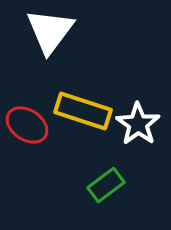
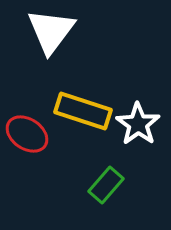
white triangle: moved 1 px right
red ellipse: moved 9 px down
green rectangle: rotated 12 degrees counterclockwise
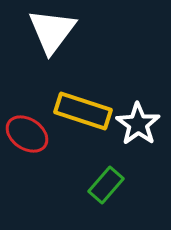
white triangle: moved 1 px right
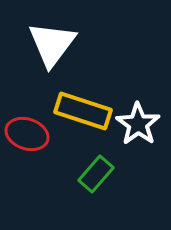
white triangle: moved 13 px down
red ellipse: rotated 15 degrees counterclockwise
green rectangle: moved 10 px left, 11 px up
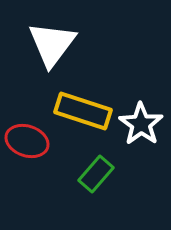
white star: moved 3 px right
red ellipse: moved 7 px down
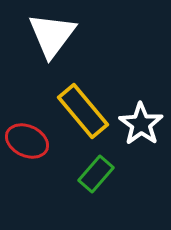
white triangle: moved 9 px up
yellow rectangle: rotated 32 degrees clockwise
red ellipse: rotated 6 degrees clockwise
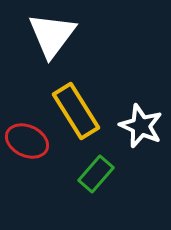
yellow rectangle: moved 7 px left; rotated 8 degrees clockwise
white star: moved 2 px down; rotated 12 degrees counterclockwise
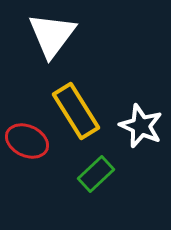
green rectangle: rotated 6 degrees clockwise
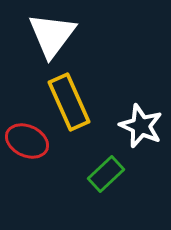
yellow rectangle: moved 7 px left, 9 px up; rotated 8 degrees clockwise
green rectangle: moved 10 px right
